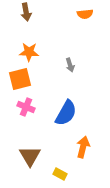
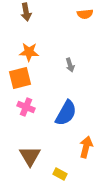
orange square: moved 1 px up
orange arrow: moved 3 px right
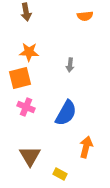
orange semicircle: moved 2 px down
gray arrow: rotated 24 degrees clockwise
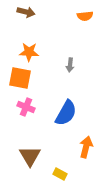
brown arrow: rotated 66 degrees counterclockwise
orange square: rotated 25 degrees clockwise
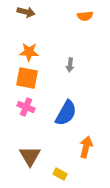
orange square: moved 7 px right
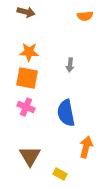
blue semicircle: rotated 140 degrees clockwise
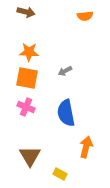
gray arrow: moved 5 px left, 6 px down; rotated 56 degrees clockwise
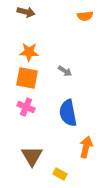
gray arrow: rotated 120 degrees counterclockwise
blue semicircle: moved 2 px right
brown triangle: moved 2 px right
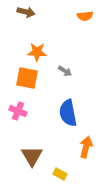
orange star: moved 8 px right
pink cross: moved 8 px left, 4 px down
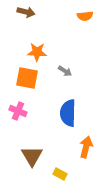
blue semicircle: rotated 12 degrees clockwise
